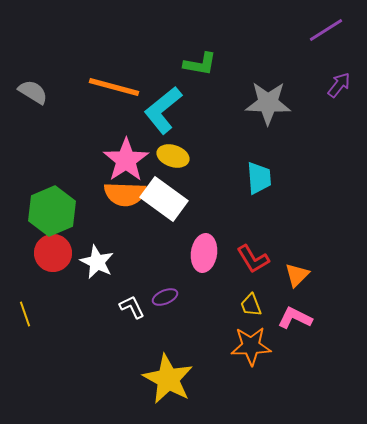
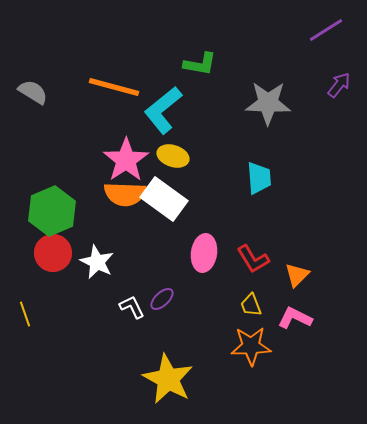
purple ellipse: moved 3 px left, 2 px down; rotated 20 degrees counterclockwise
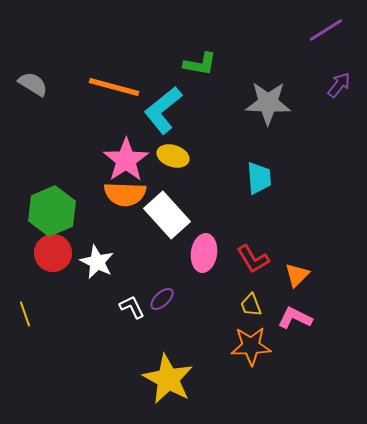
gray semicircle: moved 8 px up
white rectangle: moved 3 px right, 16 px down; rotated 12 degrees clockwise
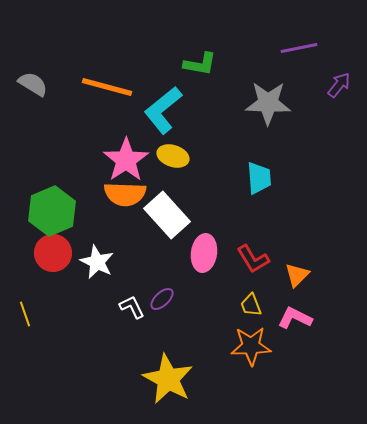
purple line: moved 27 px left, 18 px down; rotated 21 degrees clockwise
orange line: moved 7 px left
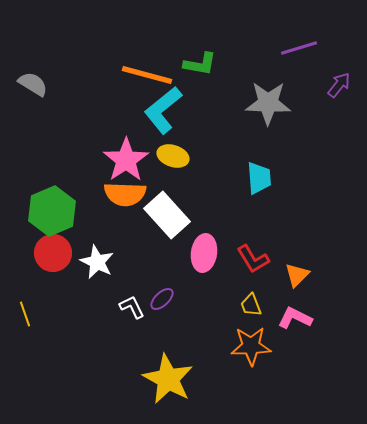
purple line: rotated 6 degrees counterclockwise
orange line: moved 40 px right, 12 px up
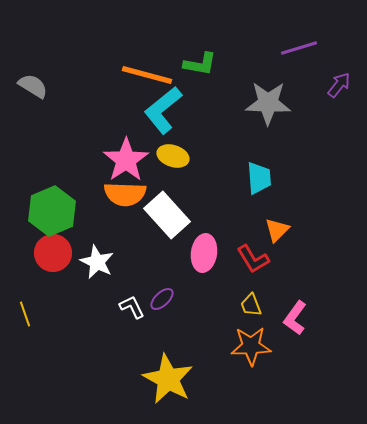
gray semicircle: moved 2 px down
orange triangle: moved 20 px left, 45 px up
pink L-shape: rotated 80 degrees counterclockwise
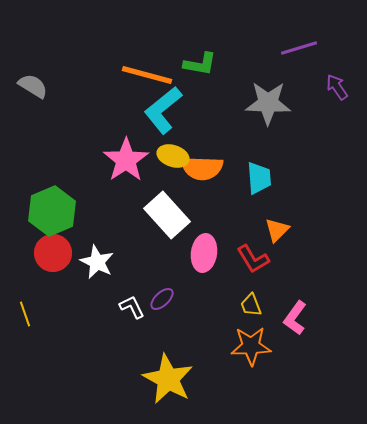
purple arrow: moved 2 px left, 2 px down; rotated 72 degrees counterclockwise
orange semicircle: moved 77 px right, 26 px up
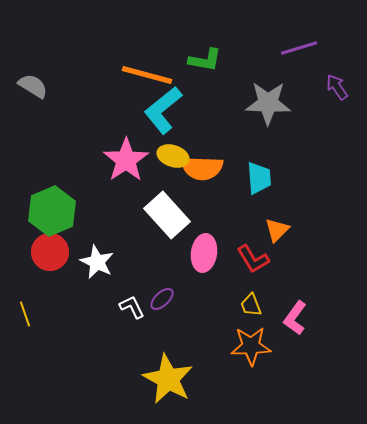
green L-shape: moved 5 px right, 4 px up
red circle: moved 3 px left, 1 px up
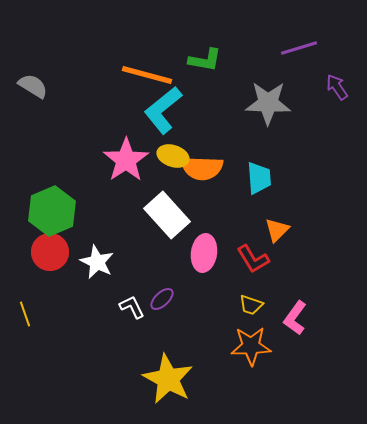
yellow trapezoid: rotated 50 degrees counterclockwise
